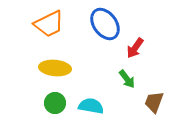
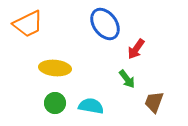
orange trapezoid: moved 21 px left
red arrow: moved 1 px right, 1 px down
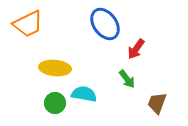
brown trapezoid: moved 3 px right, 1 px down
cyan semicircle: moved 7 px left, 12 px up
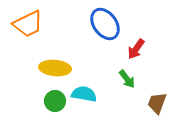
green circle: moved 2 px up
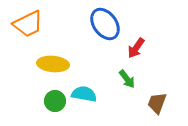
red arrow: moved 1 px up
yellow ellipse: moved 2 px left, 4 px up
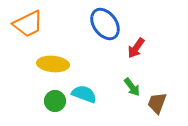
green arrow: moved 5 px right, 8 px down
cyan semicircle: rotated 10 degrees clockwise
